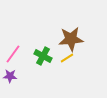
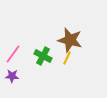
brown star: moved 1 px left, 1 px down; rotated 20 degrees clockwise
yellow line: rotated 32 degrees counterclockwise
purple star: moved 2 px right
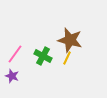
pink line: moved 2 px right
purple star: rotated 16 degrees clockwise
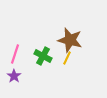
pink line: rotated 18 degrees counterclockwise
purple star: moved 2 px right; rotated 16 degrees clockwise
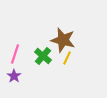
brown star: moved 7 px left
green cross: rotated 12 degrees clockwise
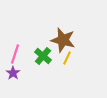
purple star: moved 1 px left, 3 px up
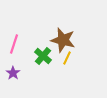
pink line: moved 1 px left, 10 px up
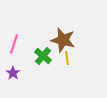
yellow line: rotated 32 degrees counterclockwise
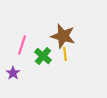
brown star: moved 4 px up
pink line: moved 8 px right, 1 px down
yellow line: moved 2 px left, 4 px up
